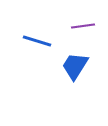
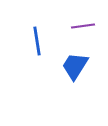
blue line: rotated 64 degrees clockwise
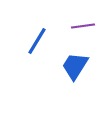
blue line: rotated 40 degrees clockwise
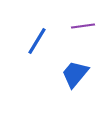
blue trapezoid: moved 8 px down; rotated 8 degrees clockwise
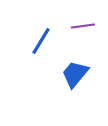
blue line: moved 4 px right
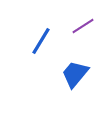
purple line: rotated 25 degrees counterclockwise
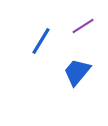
blue trapezoid: moved 2 px right, 2 px up
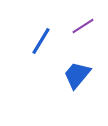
blue trapezoid: moved 3 px down
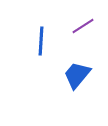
blue line: rotated 28 degrees counterclockwise
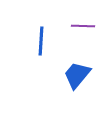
purple line: rotated 35 degrees clockwise
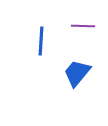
blue trapezoid: moved 2 px up
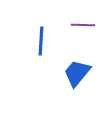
purple line: moved 1 px up
